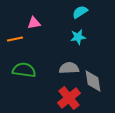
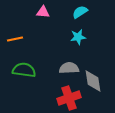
pink triangle: moved 9 px right, 11 px up; rotated 16 degrees clockwise
red cross: rotated 20 degrees clockwise
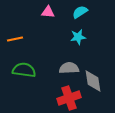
pink triangle: moved 5 px right
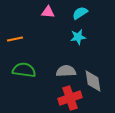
cyan semicircle: moved 1 px down
gray semicircle: moved 3 px left, 3 px down
red cross: moved 1 px right
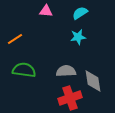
pink triangle: moved 2 px left, 1 px up
orange line: rotated 21 degrees counterclockwise
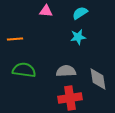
orange line: rotated 28 degrees clockwise
gray diamond: moved 5 px right, 2 px up
red cross: rotated 10 degrees clockwise
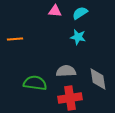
pink triangle: moved 9 px right
cyan star: rotated 21 degrees clockwise
green semicircle: moved 11 px right, 13 px down
